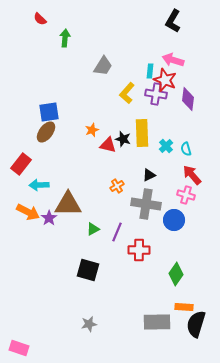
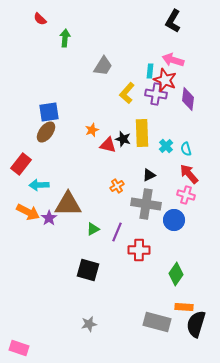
red arrow: moved 3 px left, 1 px up
gray rectangle: rotated 16 degrees clockwise
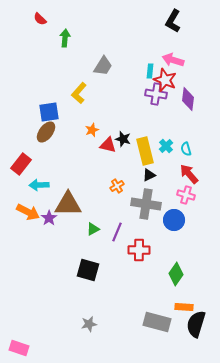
yellow L-shape: moved 48 px left
yellow rectangle: moved 3 px right, 18 px down; rotated 12 degrees counterclockwise
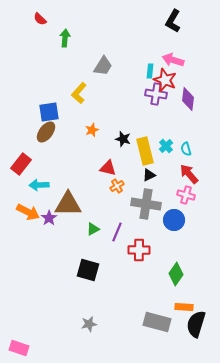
red triangle: moved 23 px down
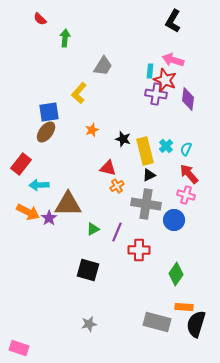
cyan semicircle: rotated 40 degrees clockwise
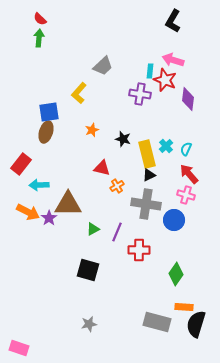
green arrow: moved 26 px left
gray trapezoid: rotated 15 degrees clockwise
purple cross: moved 16 px left
brown ellipse: rotated 20 degrees counterclockwise
yellow rectangle: moved 2 px right, 3 px down
red triangle: moved 6 px left
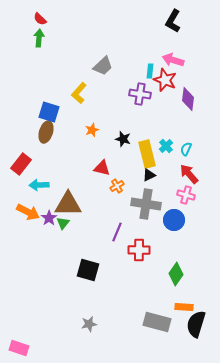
blue square: rotated 25 degrees clockwise
green triangle: moved 30 px left, 6 px up; rotated 24 degrees counterclockwise
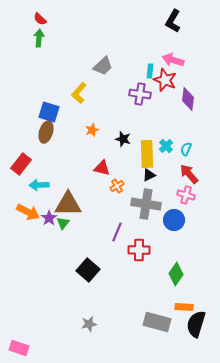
yellow rectangle: rotated 12 degrees clockwise
black square: rotated 25 degrees clockwise
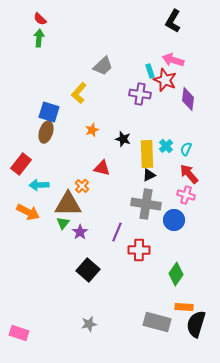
cyan rectangle: rotated 24 degrees counterclockwise
orange cross: moved 35 px left; rotated 16 degrees counterclockwise
purple star: moved 31 px right, 14 px down
pink rectangle: moved 15 px up
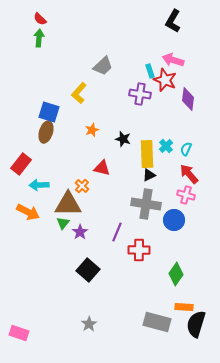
gray star: rotated 21 degrees counterclockwise
